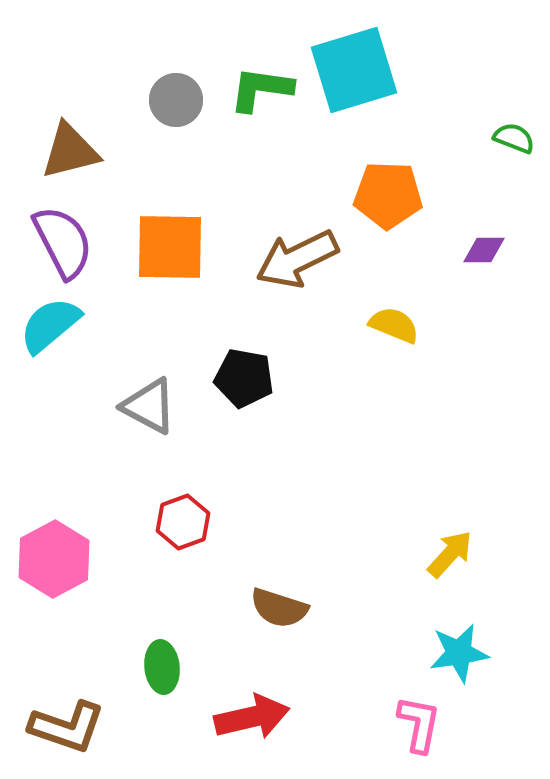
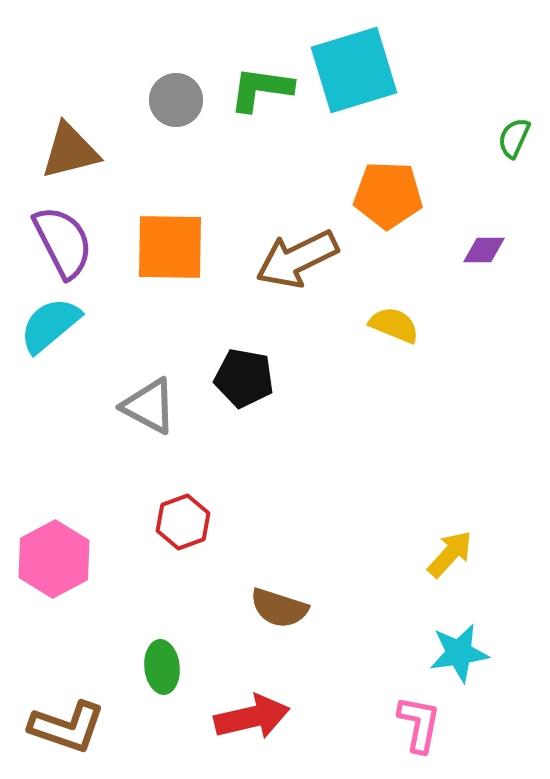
green semicircle: rotated 87 degrees counterclockwise
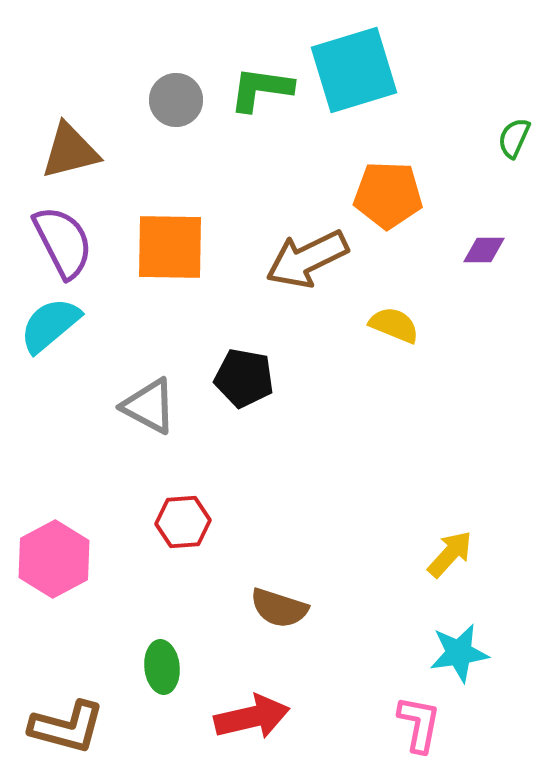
brown arrow: moved 10 px right
red hexagon: rotated 16 degrees clockwise
brown L-shape: rotated 4 degrees counterclockwise
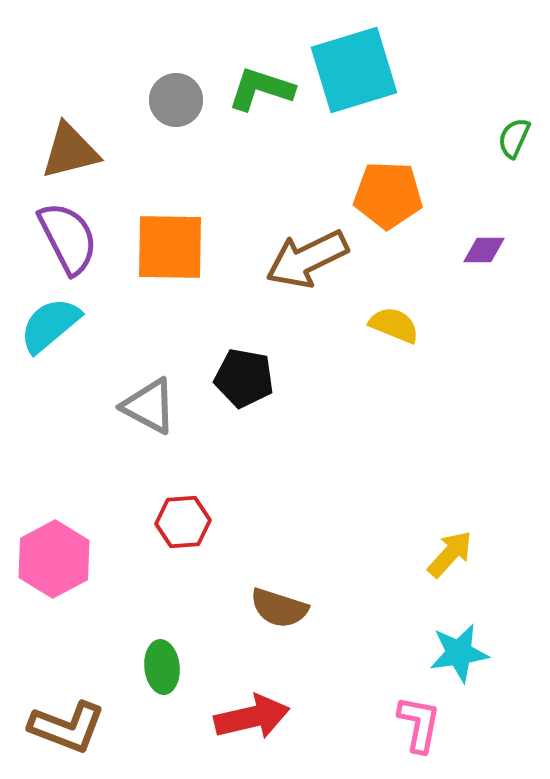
green L-shape: rotated 10 degrees clockwise
purple semicircle: moved 5 px right, 4 px up
brown L-shape: rotated 6 degrees clockwise
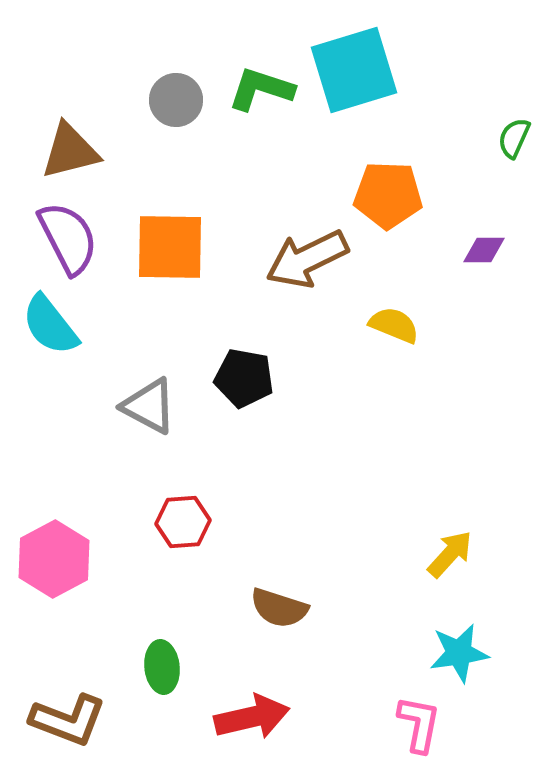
cyan semicircle: rotated 88 degrees counterclockwise
brown L-shape: moved 1 px right, 7 px up
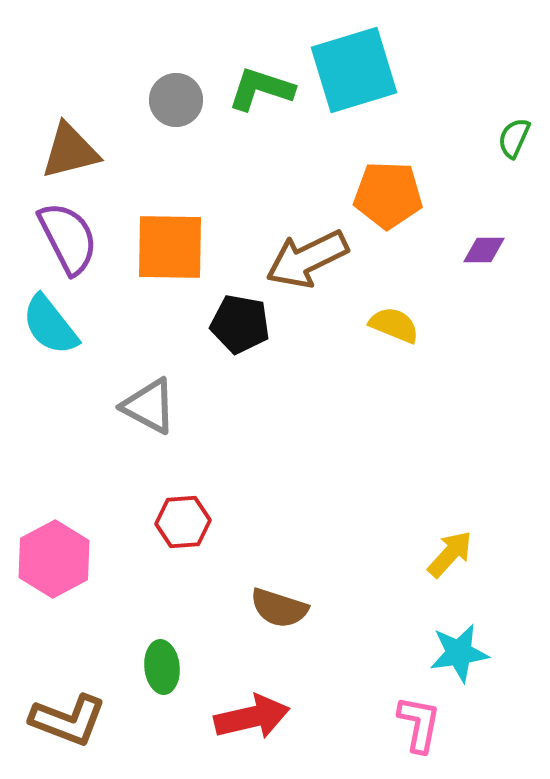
black pentagon: moved 4 px left, 54 px up
